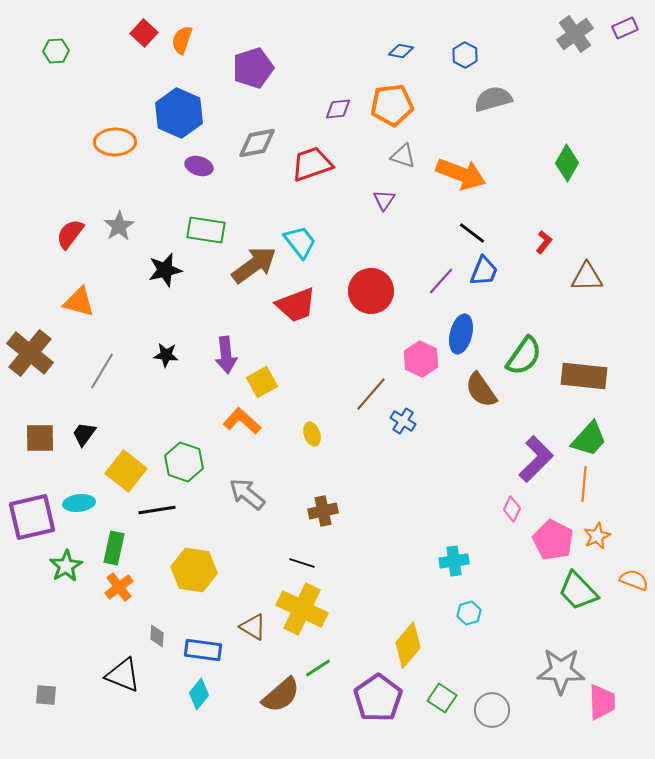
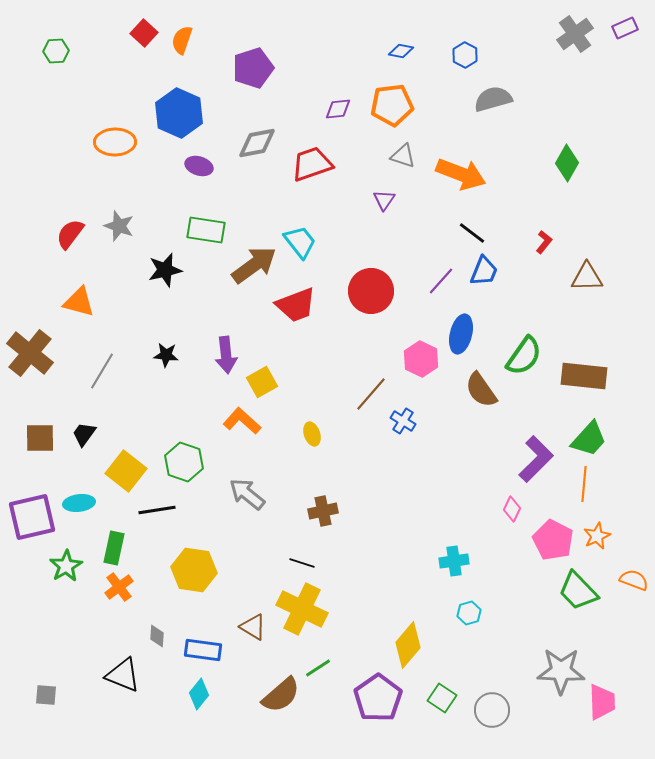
gray star at (119, 226): rotated 20 degrees counterclockwise
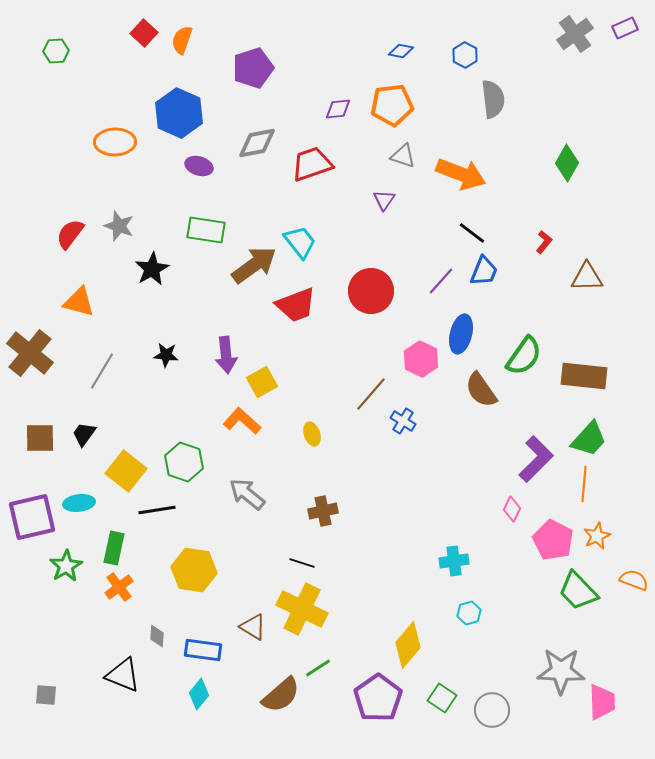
gray semicircle at (493, 99): rotated 99 degrees clockwise
black star at (165, 270): moved 13 px left, 1 px up; rotated 16 degrees counterclockwise
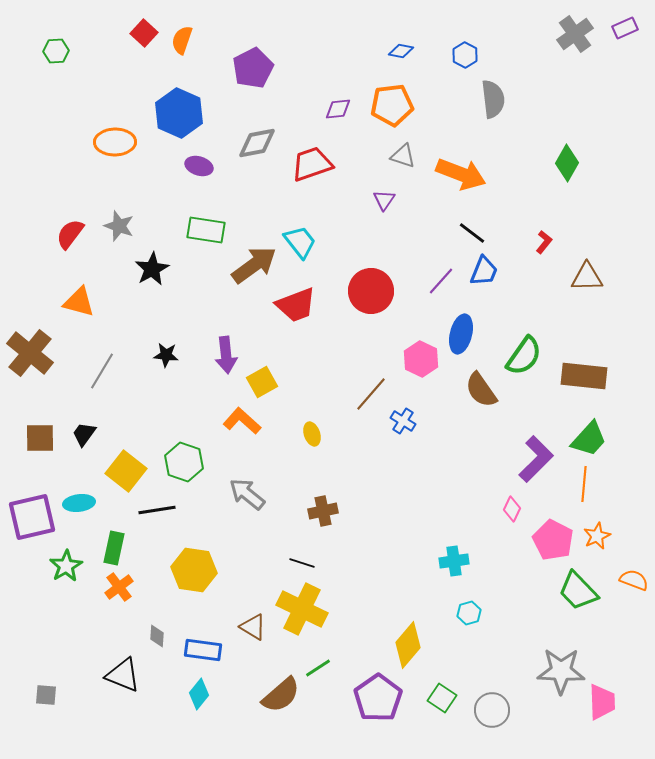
purple pentagon at (253, 68): rotated 9 degrees counterclockwise
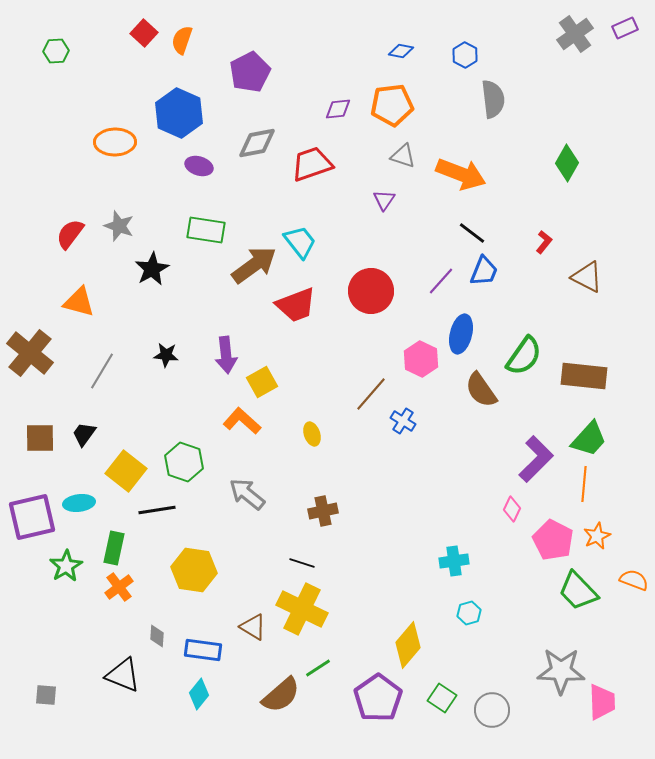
purple pentagon at (253, 68): moved 3 px left, 4 px down
brown triangle at (587, 277): rotated 28 degrees clockwise
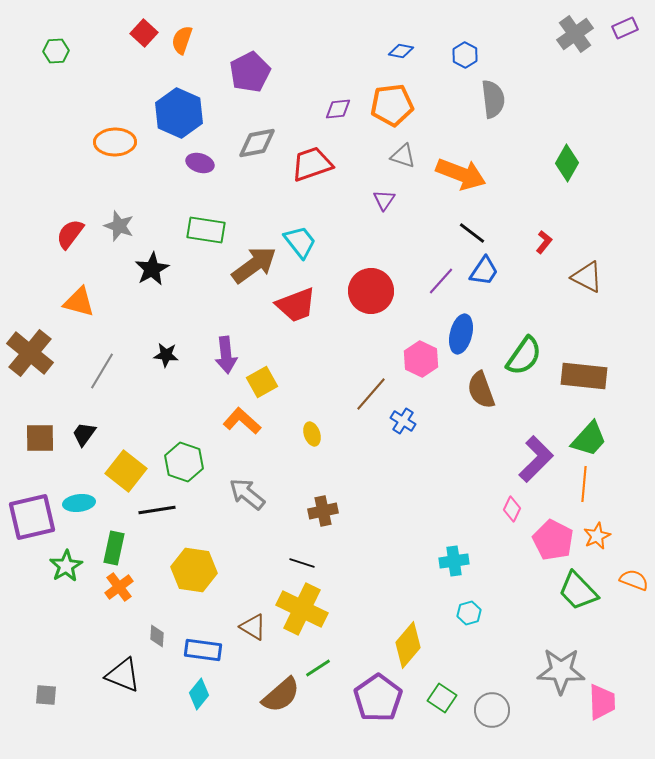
purple ellipse at (199, 166): moved 1 px right, 3 px up
blue trapezoid at (484, 271): rotated 12 degrees clockwise
brown semicircle at (481, 390): rotated 15 degrees clockwise
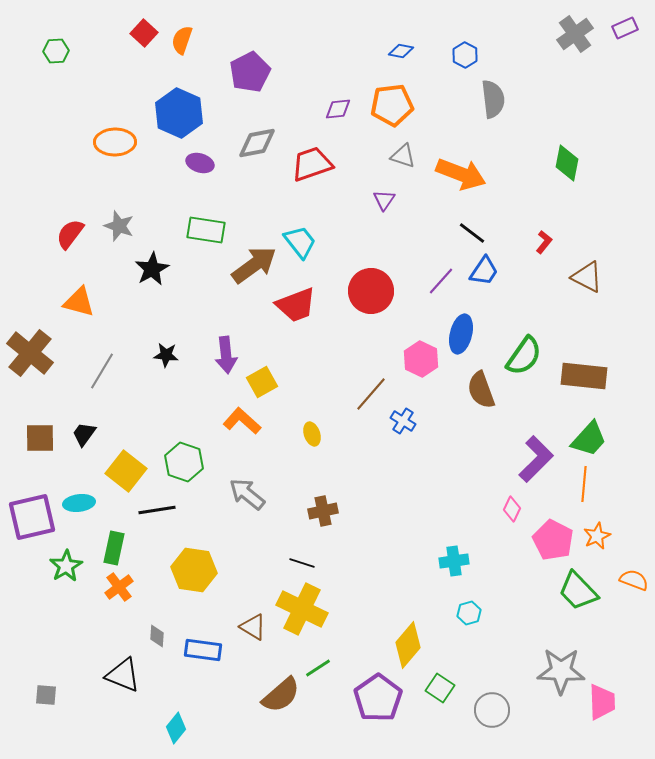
green diamond at (567, 163): rotated 18 degrees counterclockwise
cyan diamond at (199, 694): moved 23 px left, 34 px down
green square at (442, 698): moved 2 px left, 10 px up
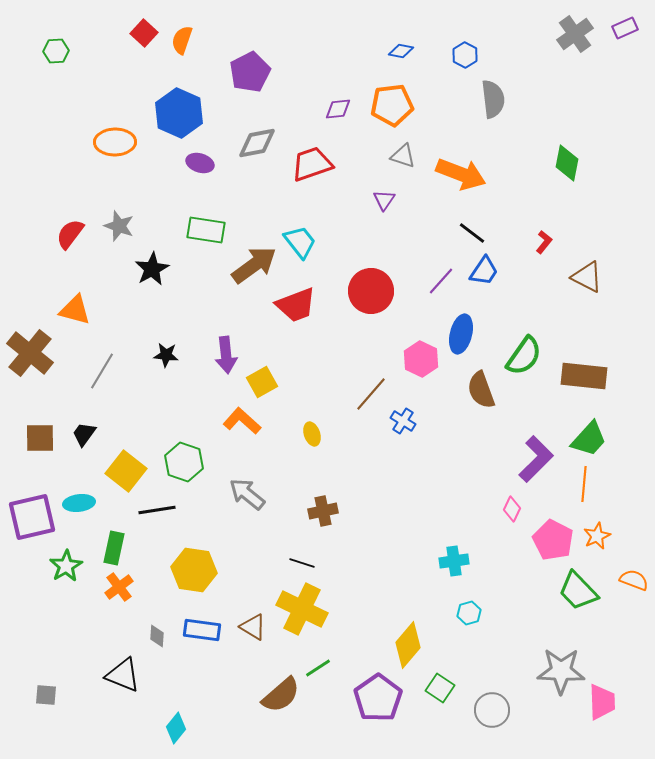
orange triangle at (79, 302): moved 4 px left, 8 px down
blue rectangle at (203, 650): moved 1 px left, 20 px up
